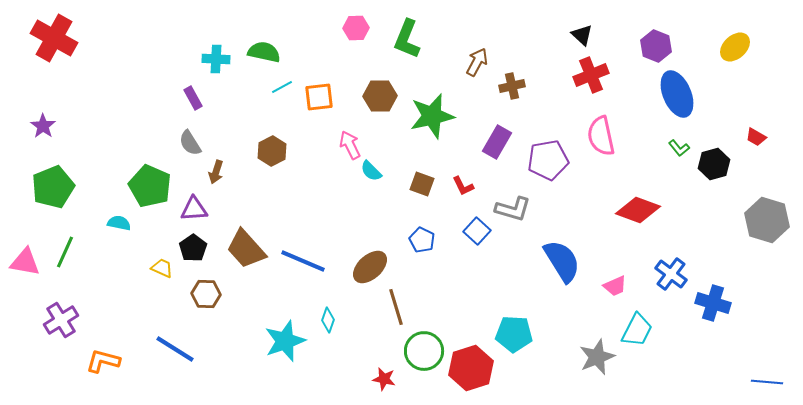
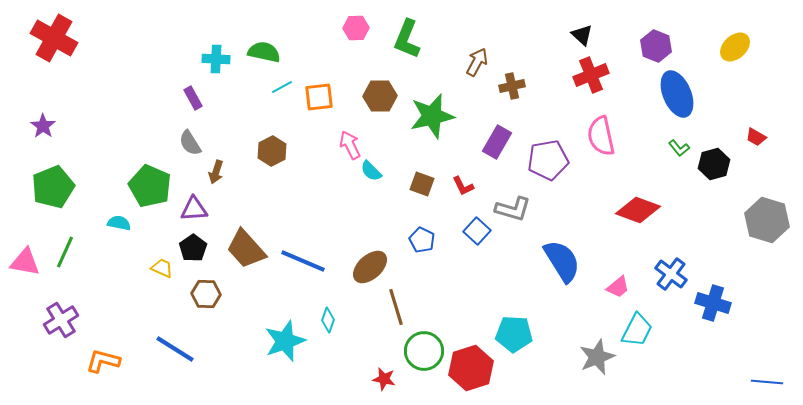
pink trapezoid at (615, 286): moved 3 px right, 1 px down; rotated 15 degrees counterclockwise
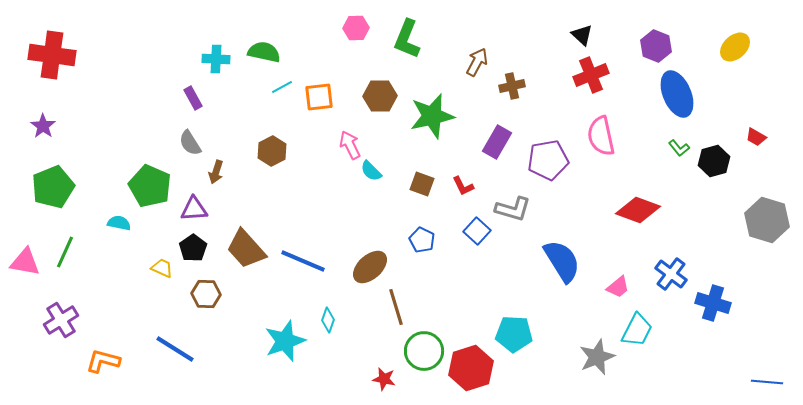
red cross at (54, 38): moved 2 px left, 17 px down; rotated 21 degrees counterclockwise
black hexagon at (714, 164): moved 3 px up
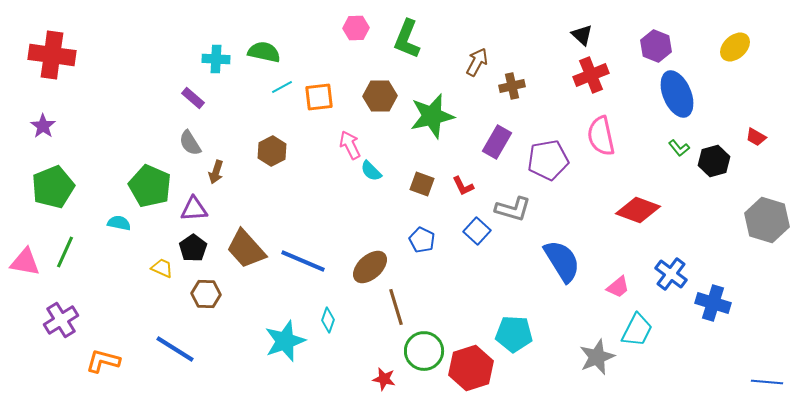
purple rectangle at (193, 98): rotated 20 degrees counterclockwise
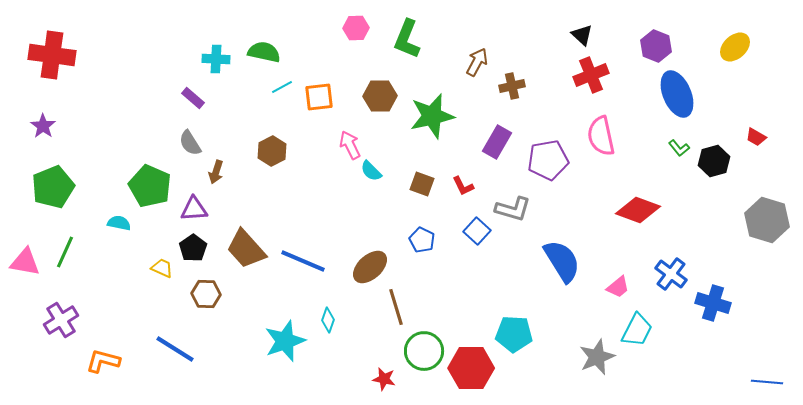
red hexagon at (471, 368): rotated 18 degrees clockwise
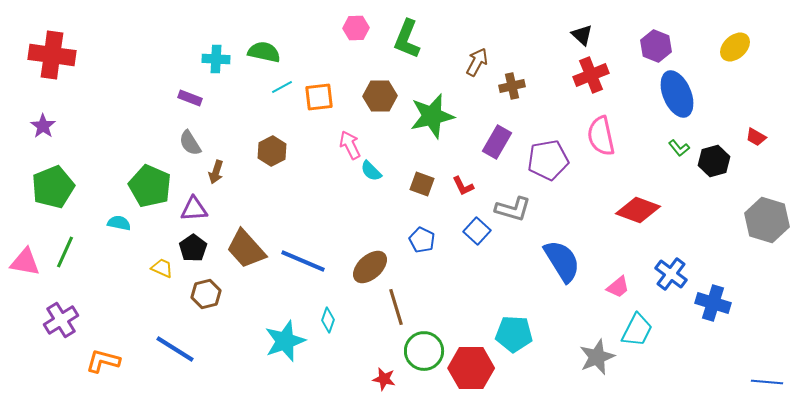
purple rectangle at (193, 98): moved 3 px left; rotated 20 degrees counterclockwise
brown hexagon at (206, 294): rotated 16 degrees counterclockwise
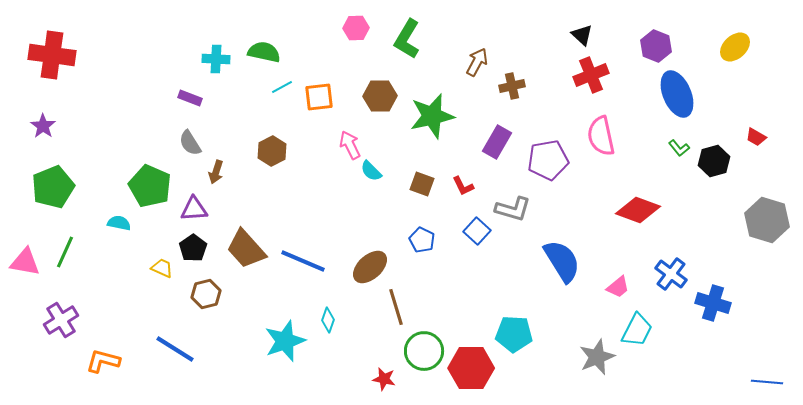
green L-shape at (407, 39): rotated 9 degrees clockwise
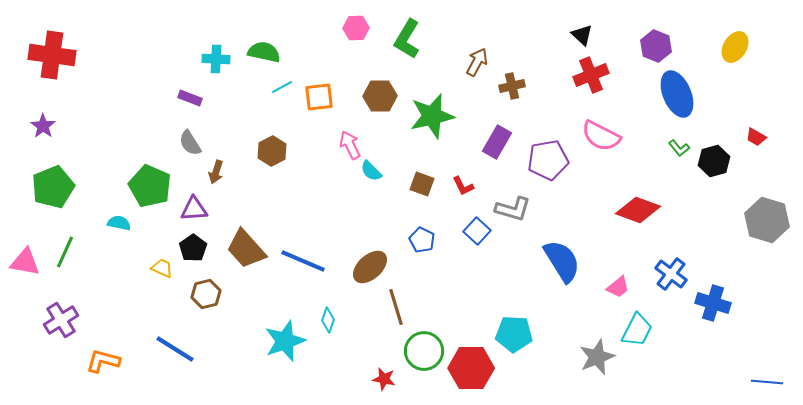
yellow ellipse at (735, 47): rotated 16 degrees counterclockwise
pink semicircle at (601, 136): rotated 51 degrees counterclockwise
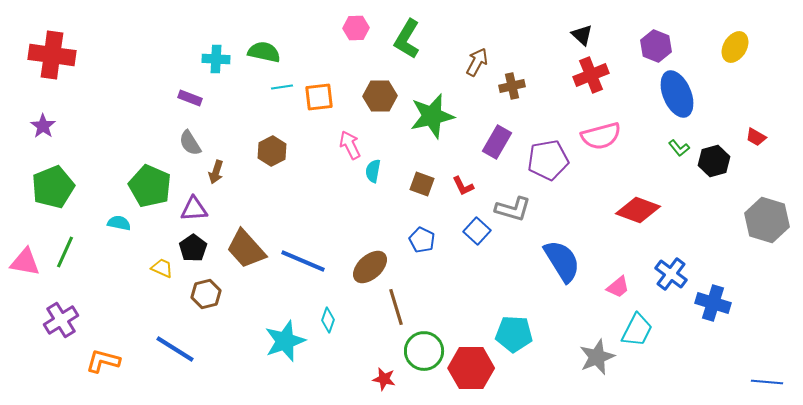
cyan line at (282, 87): rotated 20 degrees clockwise
pink semicircle at (601, 136): rotated 42 degrees counterclockwise
cyan semicircle at (371, 171): moved 2 px right; rotated 55 degrees clockwise
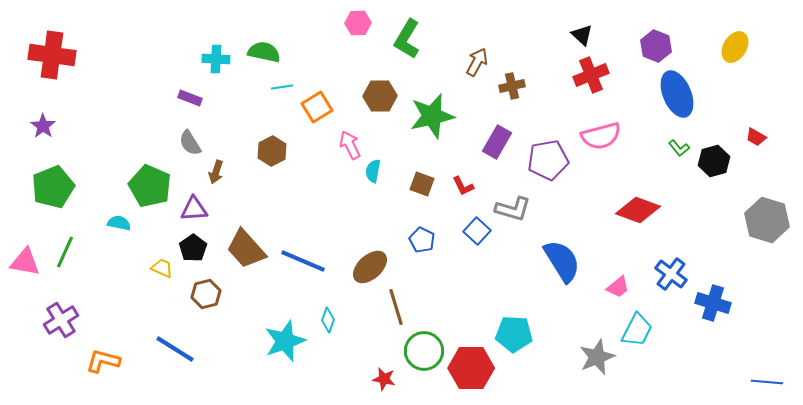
pink hexagon at (356, 28): moved 2 px right, 5 px up
orange square at (319, 97): moved 2 px left, 10 px down; rotated 24 degrees counterclockwise
